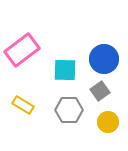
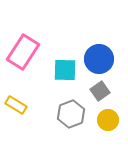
pink rectangle: moved 1 px right, 2 px down; rotated 20 degrees counterclockwise
blue circle: moved 5 px left
yellow rectangle: moved 7 px left
gray hexagon: moved 2 px right, 4 px down; rotated 20 degrees counterclockwise
yellow circle: moved 2 px up
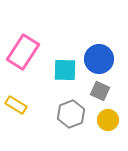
gray square: rotated 30 degrees counterclockwise
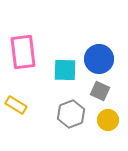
pink rectangle: rotated 40 degrees counterclockwise
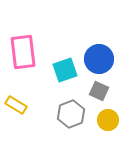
cyan square: rotated 20 degrees counterclockwise
gray square: moved 1 px left
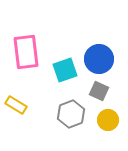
pink rectangle: moved 3 px right
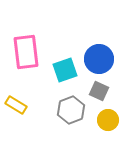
gray hexagon: moved 4 px up
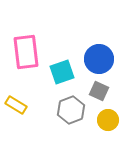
cyan square: moved 3 px left, 2 px down
